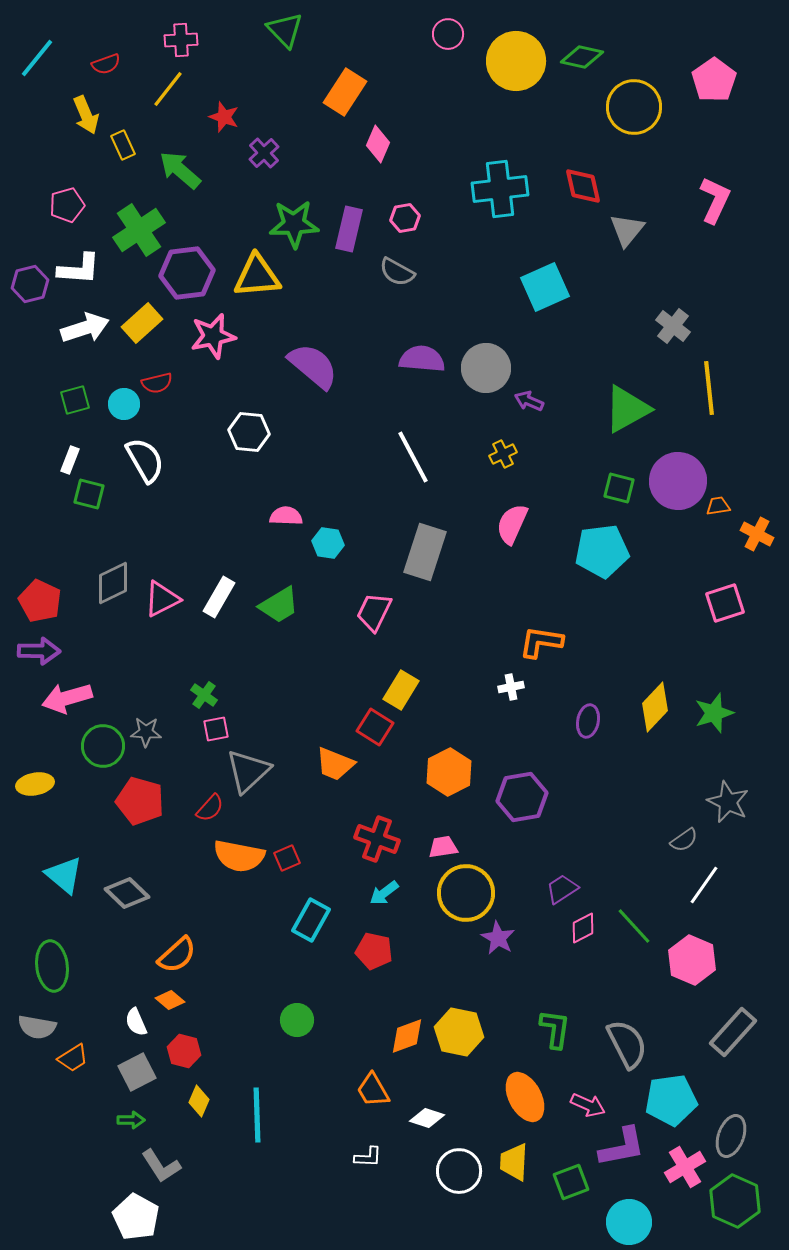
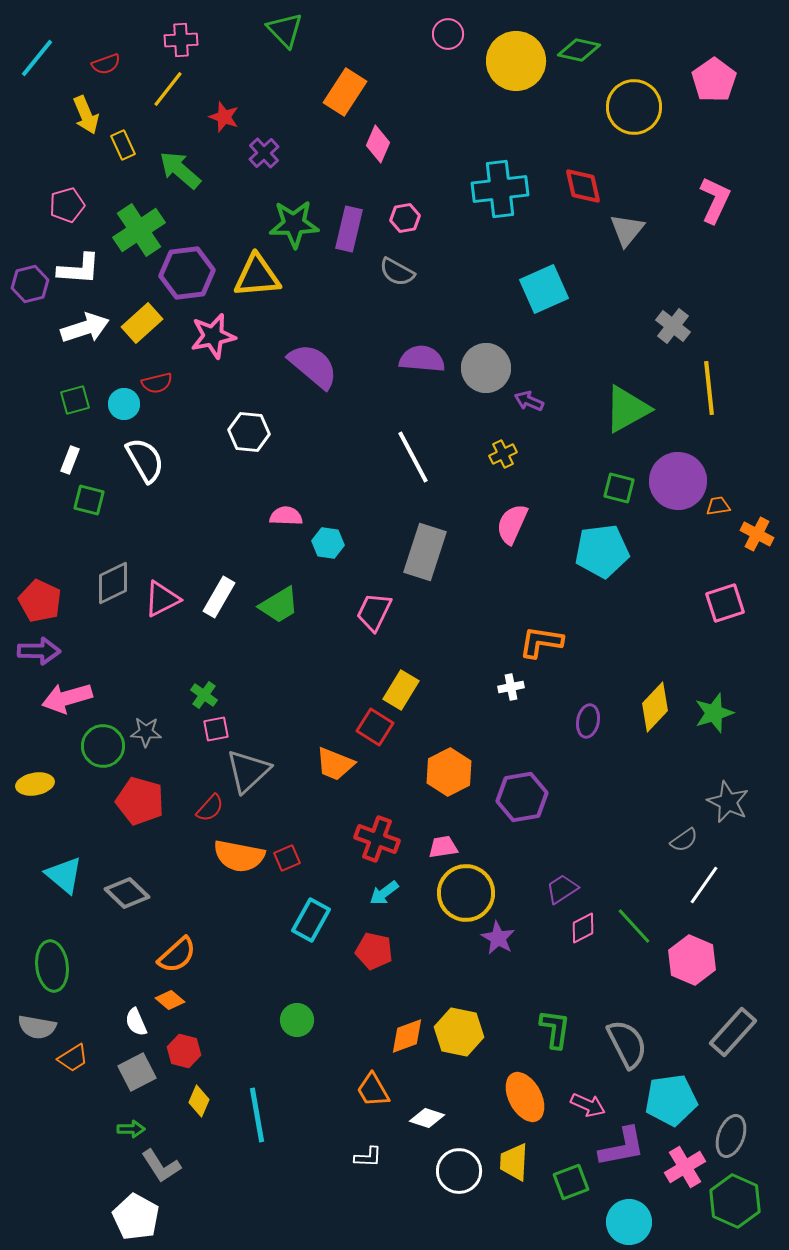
green diamond at (582, 57): moved 3 px left, 7 px up
cyan square at (545, 287): moved 1 px left, 2 px down
green square at (89, 494): moved 6 px down
cyan line at (257, 1115): rotated 8 degrees counterclockwise
green arrow at (131, 1120): moved 9 px down
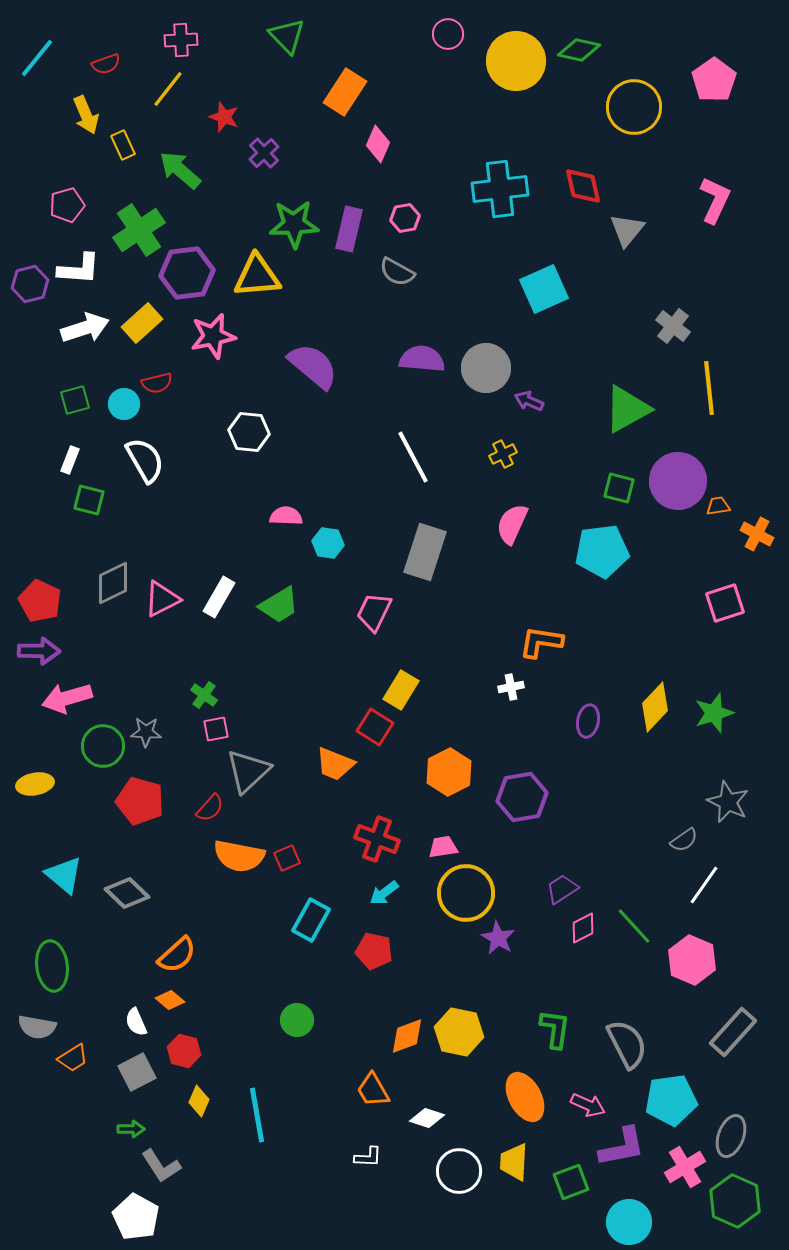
green triangle at (285, 30): moved 2 px right, 6 px down
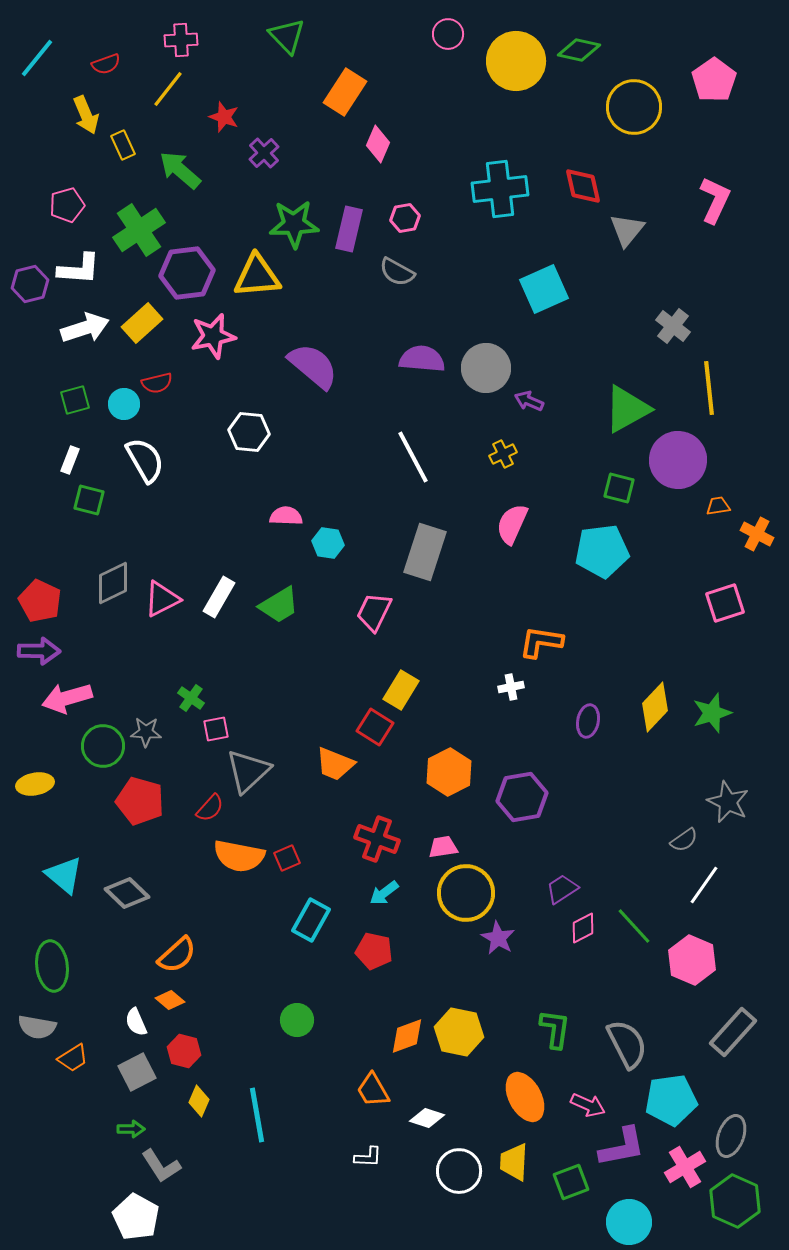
purple circle at (678, 481): moved 21 px up
green cross at (204, 695): moved 13 px left, 3 px down
green star at (714, 713): moved 2 px left
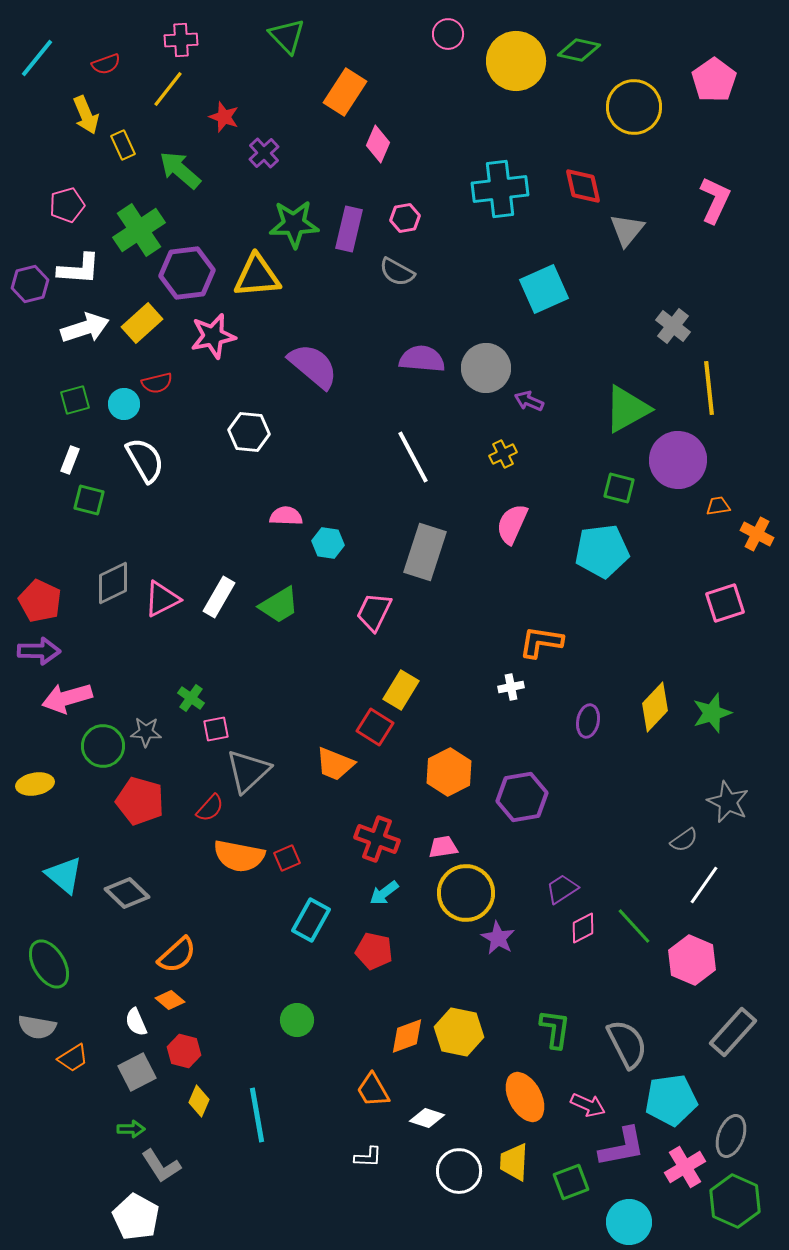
green ellipse at (52, 966): moved 3 px left, 2 px up; rotated 24 degrees counterclockwise
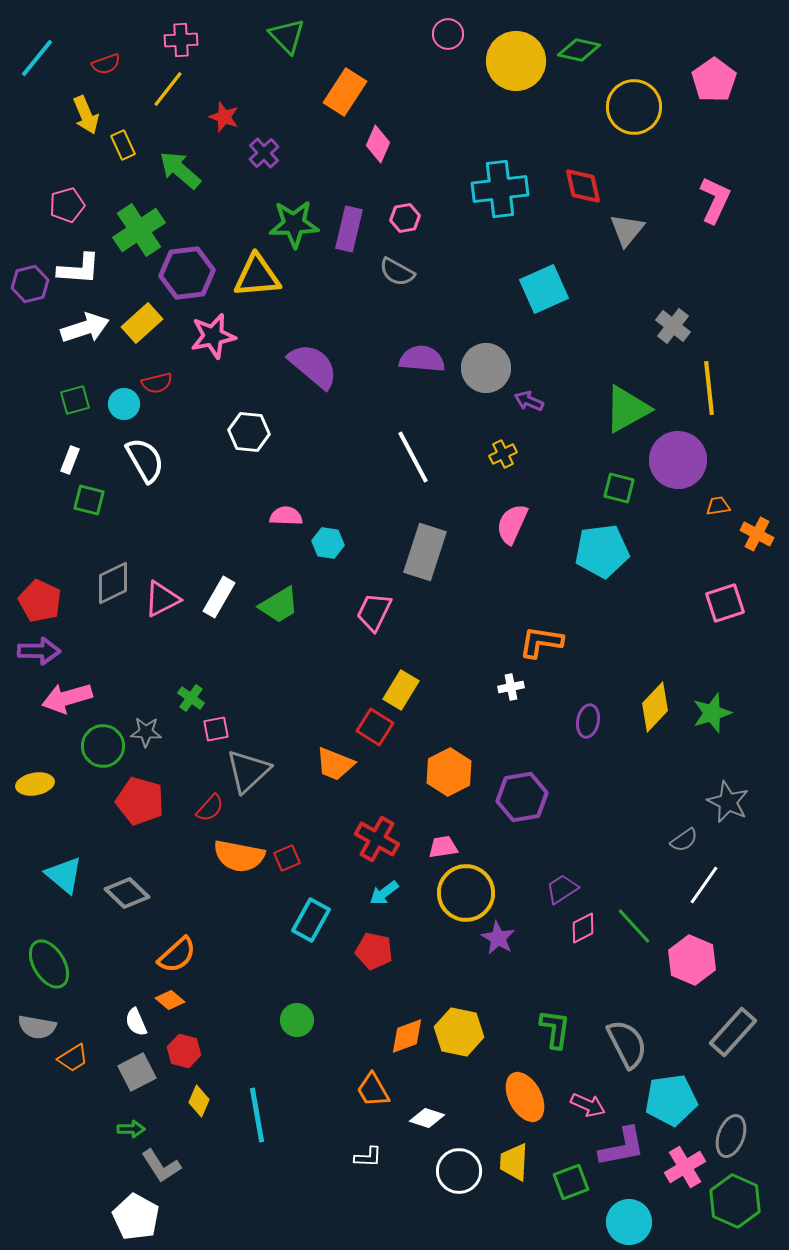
red cross at (377, 839): rotated 9 degrees clockwise
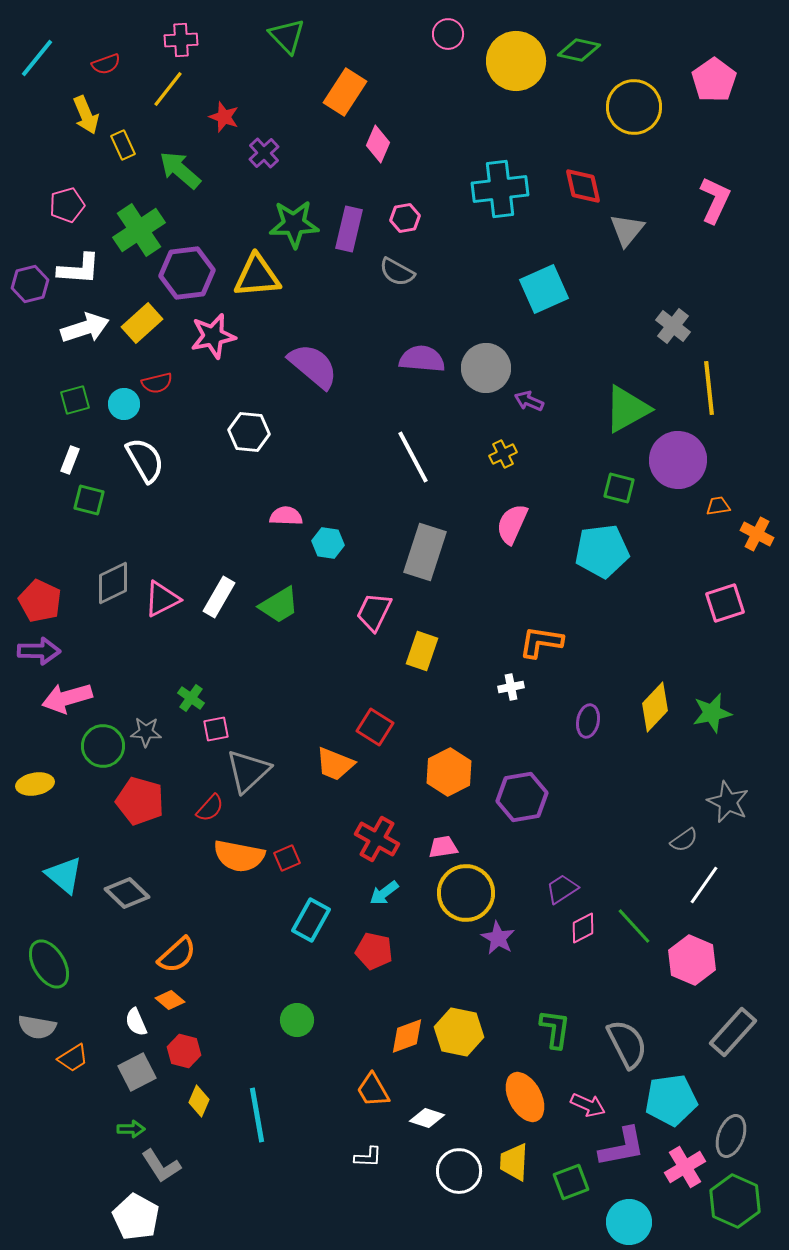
yellow rectangle at (401, 690): moved 21 px right, 39 px up; rotated 12 degrees counterclockwise
green star at (712, 713): rotated 6 degrees clockwise
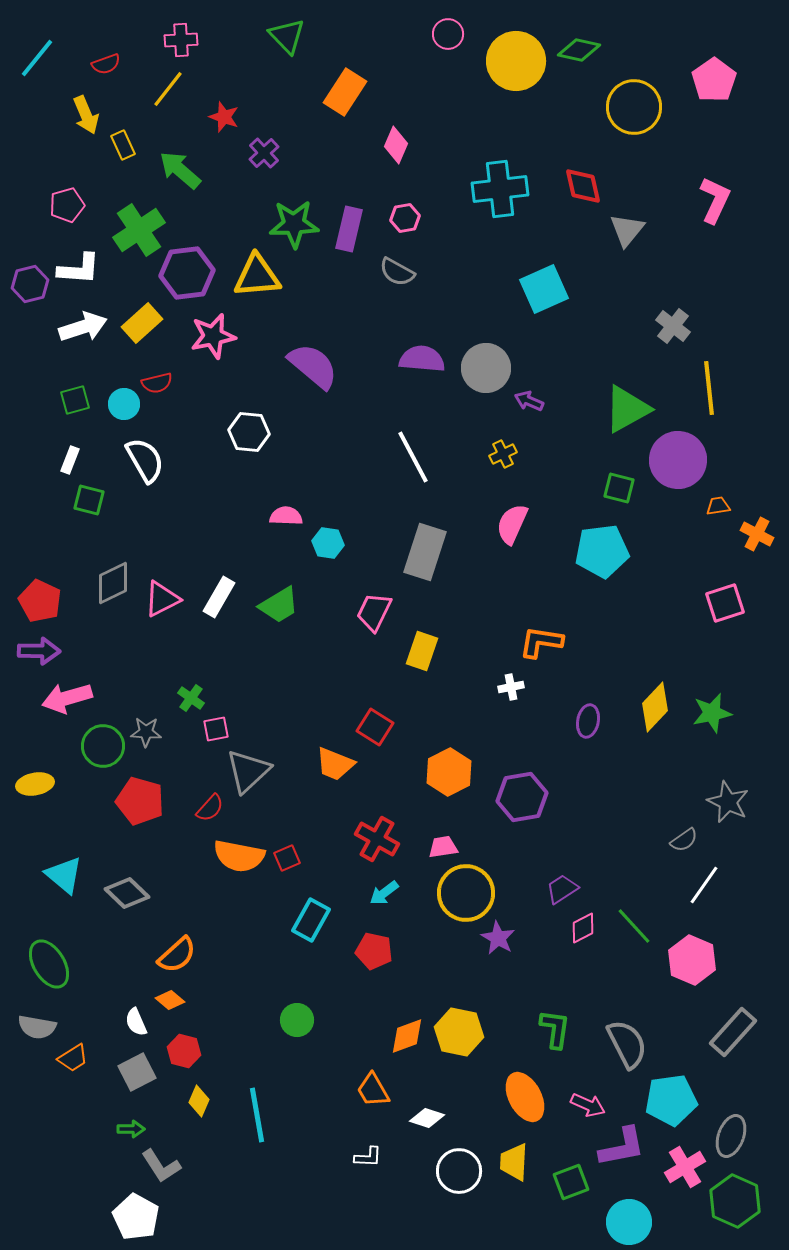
pink diamond at (378, 144): moved 18 px right, 1 px down
white arrow at (85, 328): moved 2 px left, 1 px up
